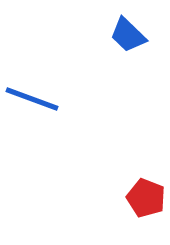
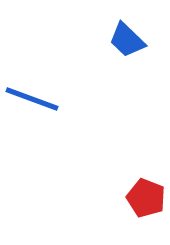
blue trapezoid: moved 1 px left, 5 px down
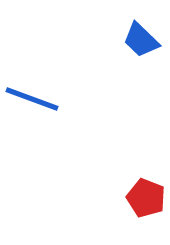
blue trapezoid: moved 14 px right
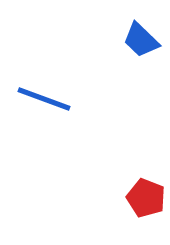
blue line: moved 12 px right
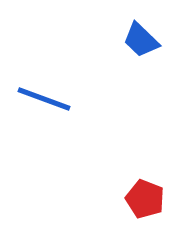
red pentagon: moved 1 px left, 1 px down
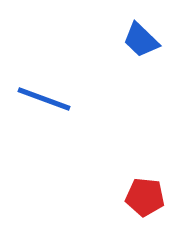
red pentagon: moved 2 px up; rotated 15 degrees counterclockwise
